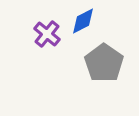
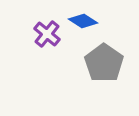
blue diamond: rotated 60 degrees clockwise
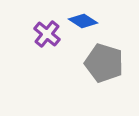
gray pentagon: rotated 18 degrees counterclockwise
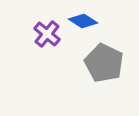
gray pentagon: rotated 9 degrees clockwise
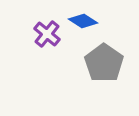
gray pentagon: rotated 9 degrees clockwise
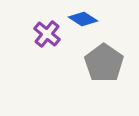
blue diamond: moved 2 px up
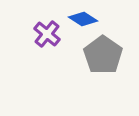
gray pentagon: moved 1 px left, 8 px up
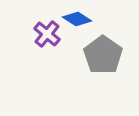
blue diamond: moved 6 px left
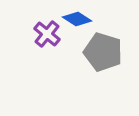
gray pentagon: moved 3 px up; rotated 18 degrees counterclockwise
